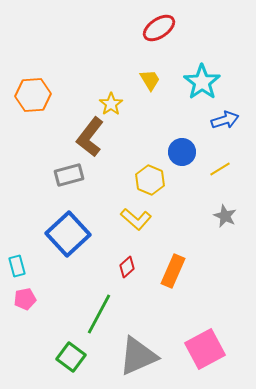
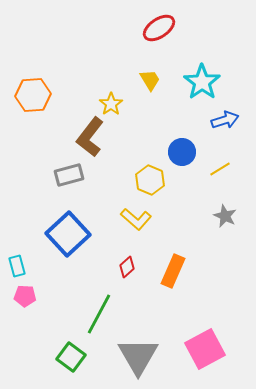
pink pentagon: moved 3 px up; rotated 15 degrees clockwise
gray triangle: rotated 36 degrees counterclockwise
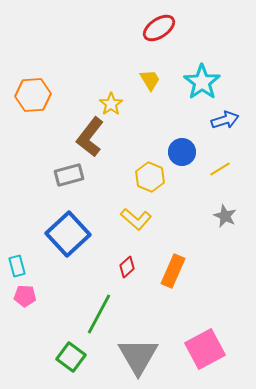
yellow hexagon: moved 3 px up
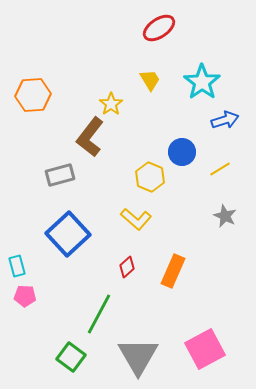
gray rectangle: moved 9 px left
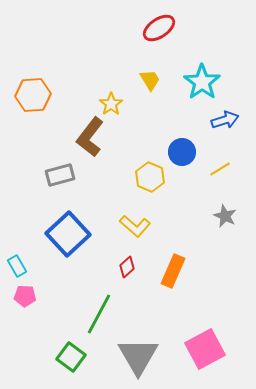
yellow L-shape: moved 1 px left, 7 px down
cyan rectangle: rotated 15 degrees counterclockwise
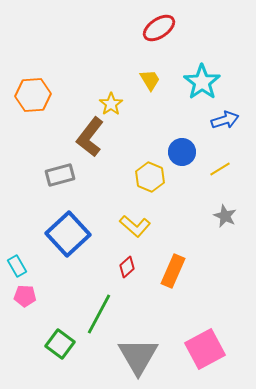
green square: moved 11 px left, 13 px up
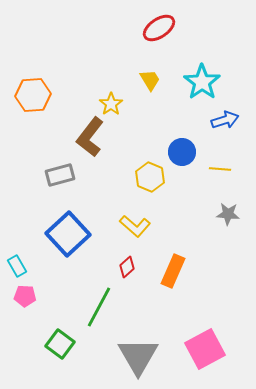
yellow line: rotated 35 degrees clockwise
gray star: moved 3 px right, 2 px up; rotated 20 degrees counterclockwise
green line: moved 7 px up
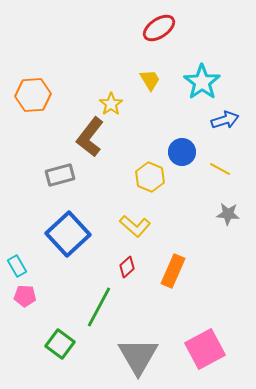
yellow line: rotated 25 degrees clockwise
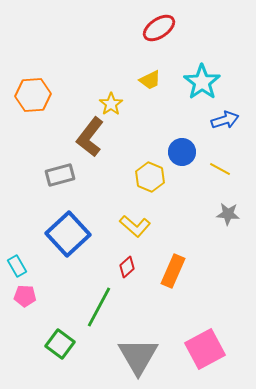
yellow trapezoid: rotated 95 degrees clockwise
